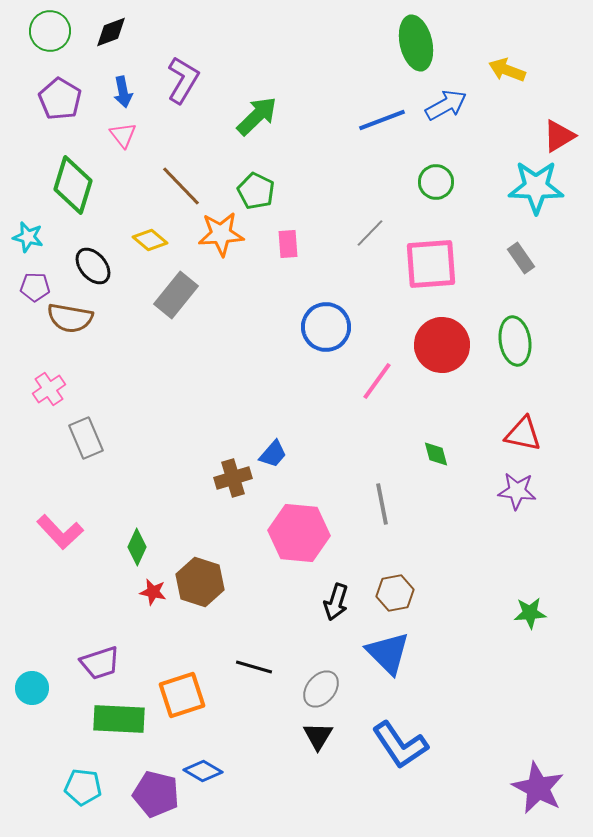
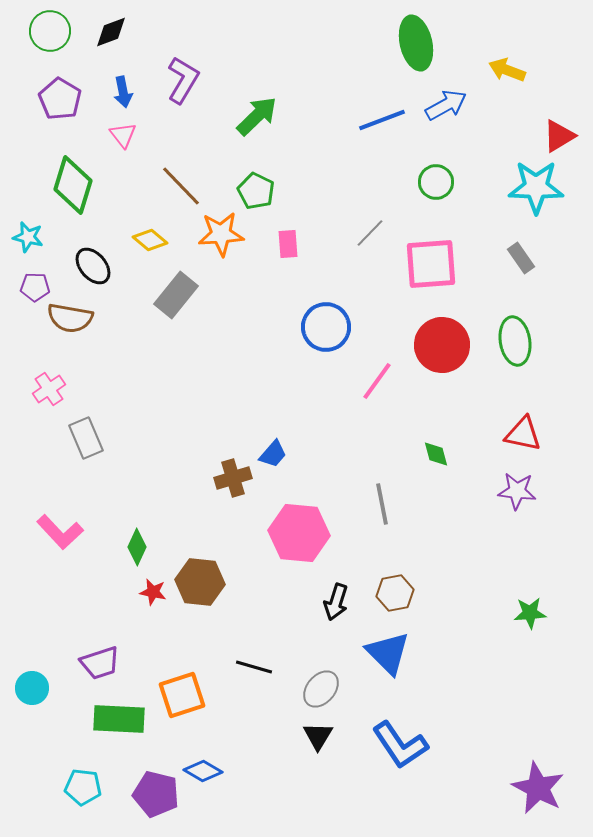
brown hexagon at (200, 582): rotated 12 degrees counterclockwise
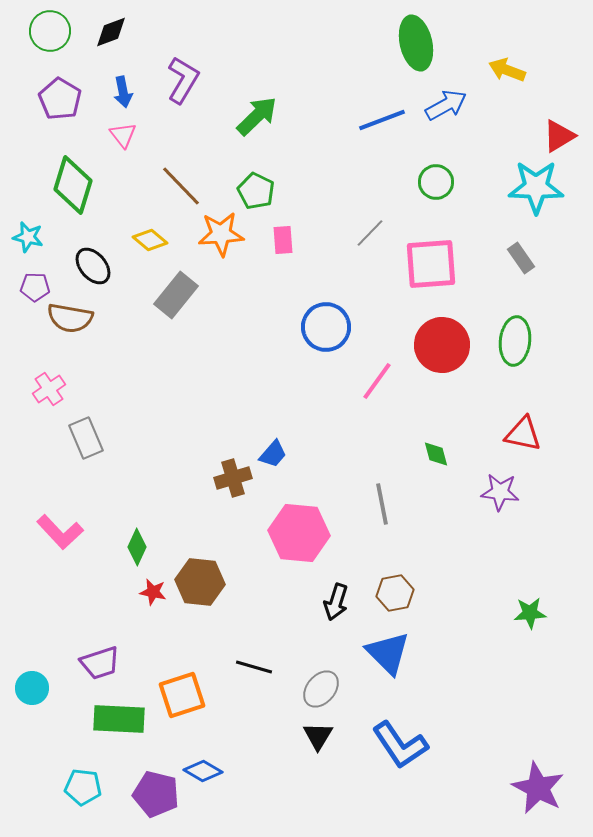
pink rectangle at (288, 244): moved 5 px left, 4 px up
green ellipse at (515, 341): rotated 15 degrees clockwise
purple star at (517, 491): moved 17 px left, 1 px down
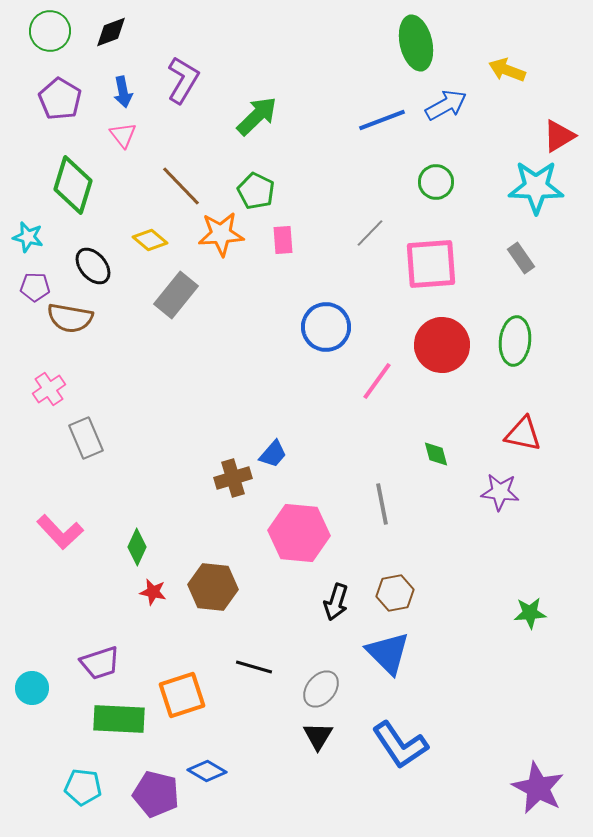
brown hexagon at (200, 582): moved 13 px right, 5 px down
blue diamond at (203, 771): moved 4 px right
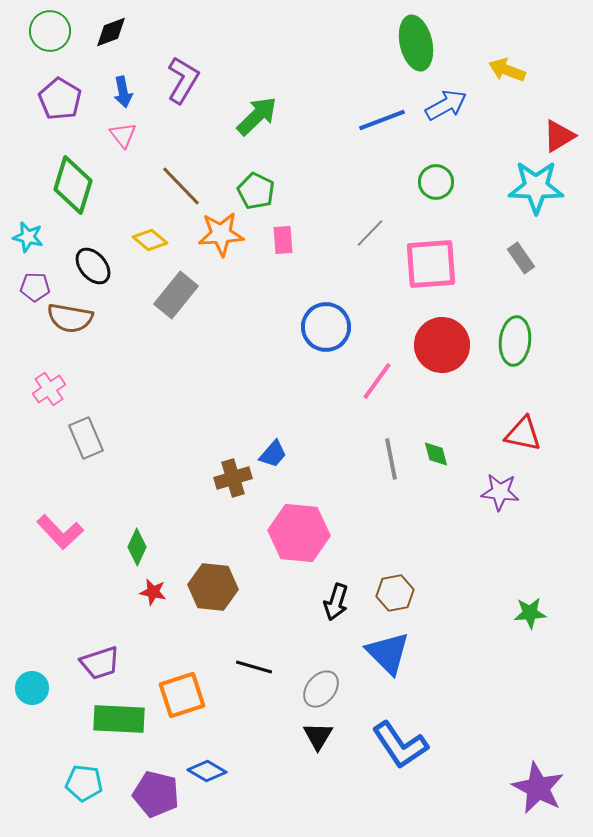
gray line at (382, 504): moved 9 px right, 45 px up
cyan pentagon at (83, 787): moved 1 px right, 4 px up
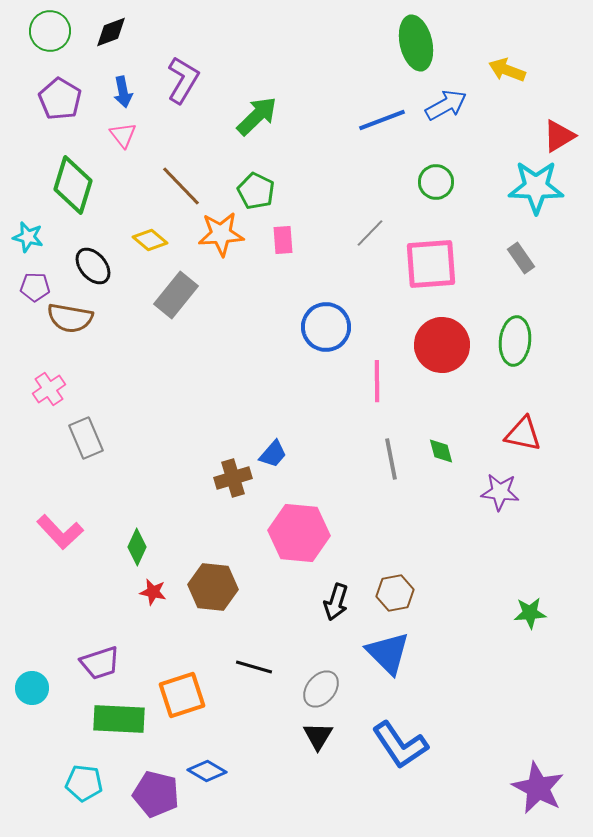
pink line at (377, 381): rotated 36 degrees counterclockwise
green diamond at (436, 454): moved 5 px right, 3 px up
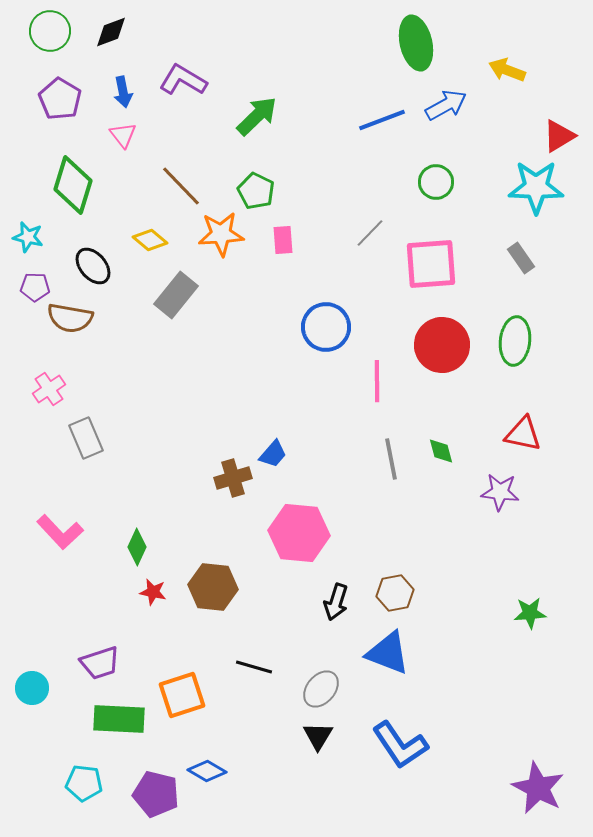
purple L-shape at (183, 80): rotated 90 degrees counterclockwise
blue triangle at (388, 653): rotated 24 degrees counterclockwise
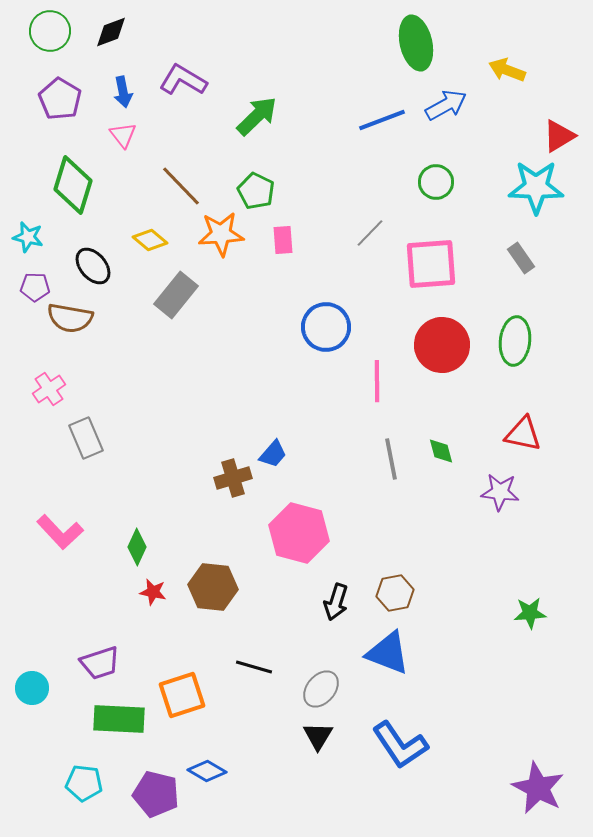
pink hexagon at (299, 533): rotated 10 degrees clockwise
